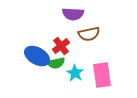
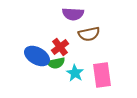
red cross: moved 1 px left, 1 px down
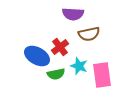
green semicircle: moved 11 px down
cyan star: moved 4 px right, 7 px up; rotated 12 degrees counterclockwise
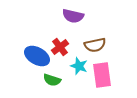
purple semicircle: moved 2 px down; rotated 10 degrees clockwise
brown semicircle: moved 6 px right, 11 px down
green semicircle: moved 4 px left, 6 px down; rotated 30 degrees clockwise
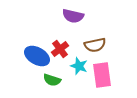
red cross: moved 2 px down
